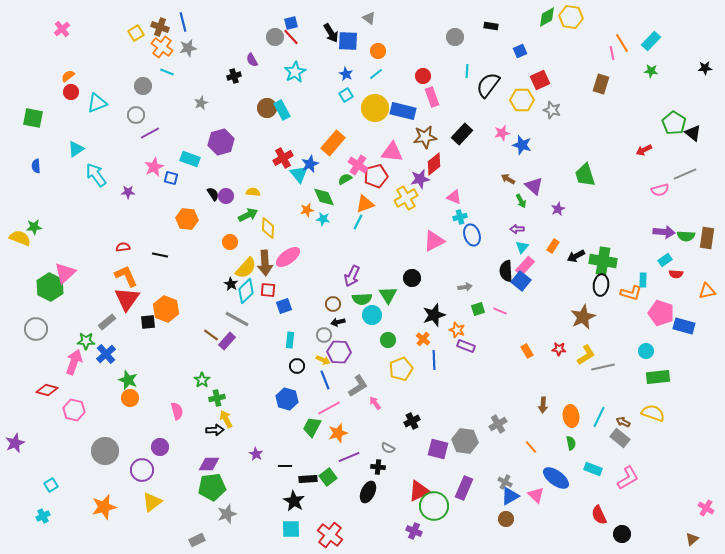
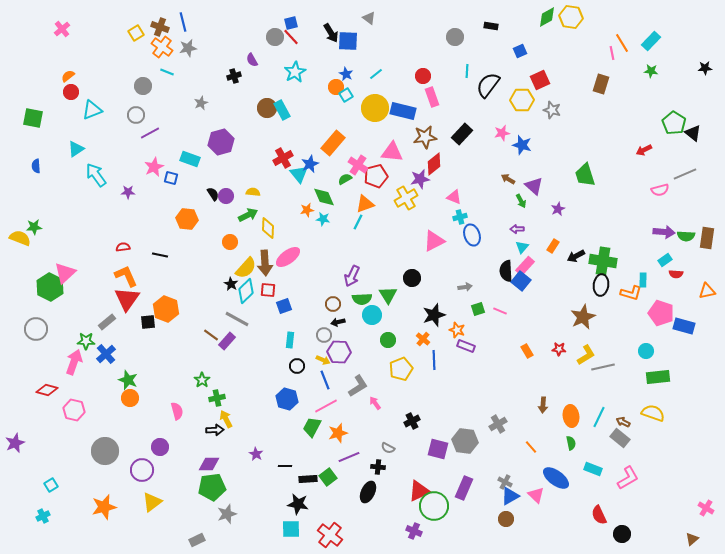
orange circle at (378, 51): moved 42 px left, 36 px down
cyan triangle at (97, 103): moved 5 px left, 7 px down
pink line at (329, 408): moved 3 px left, 2 px up
black star at (294, 501): moved 4 px right, 3 px down; rotated 20 degrees counterclockwise
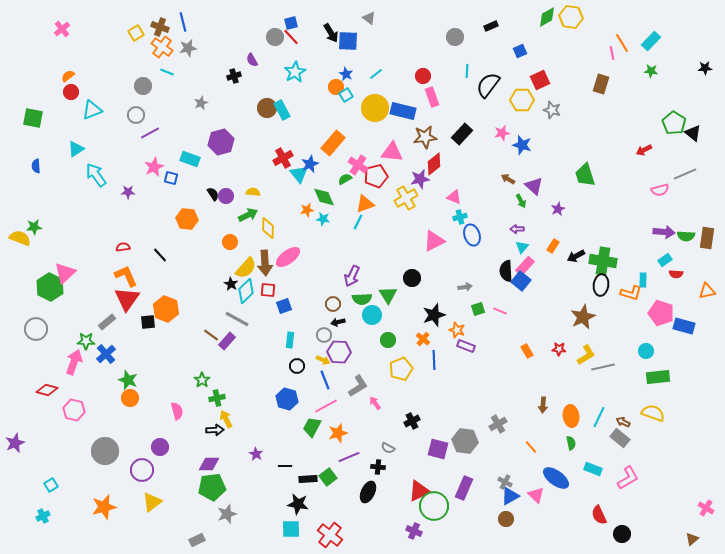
black rectangle at (491, 26): rotated 32 degrees counterclockwise
black line at (160, 255): rotated 35 degrees clockwise
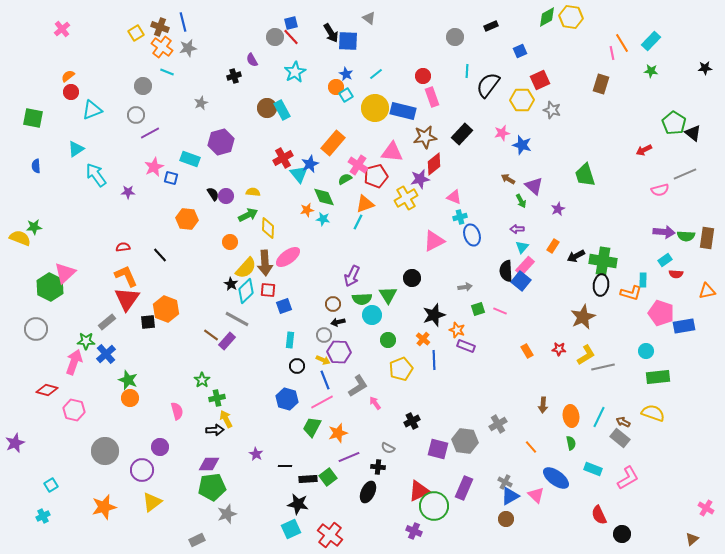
blue rectangle at (684, 326): rotated 25 degrees counterclockwise
pink line at (326, 406): moved 4 px left, 4 px up
cyan square at (291, 529): rotated 24 degrees counterclockwise
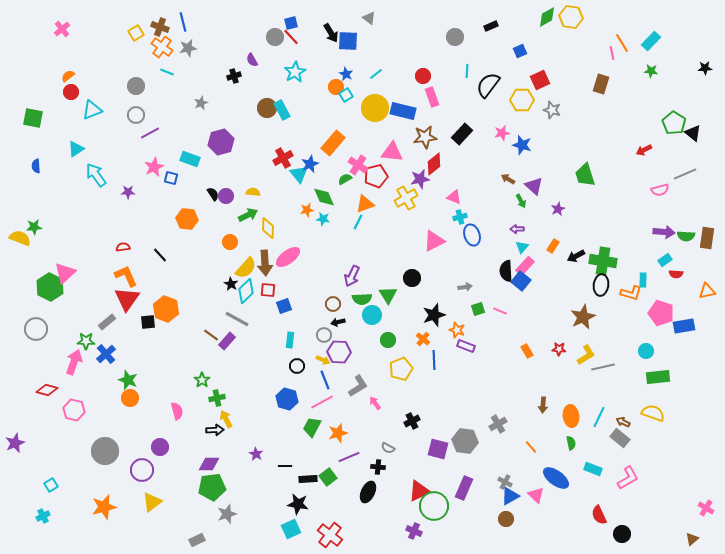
gray circle at (143, 86): moved 7 px left
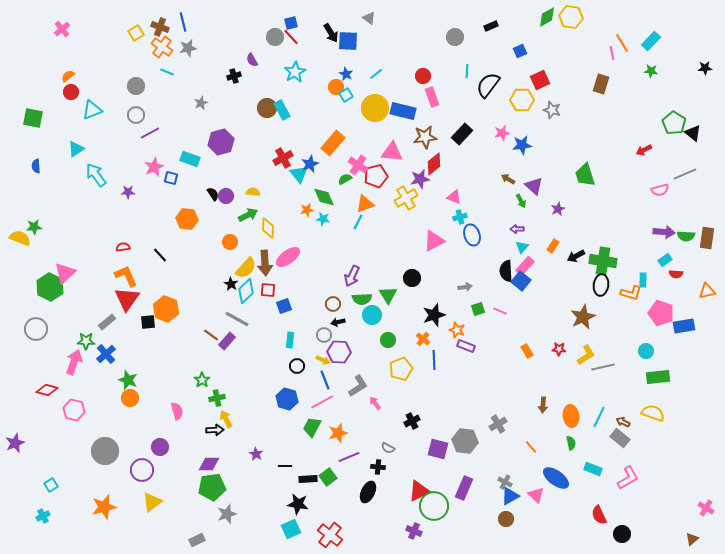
blue star at (522, 145): rotated 24 degrees counterclockwise
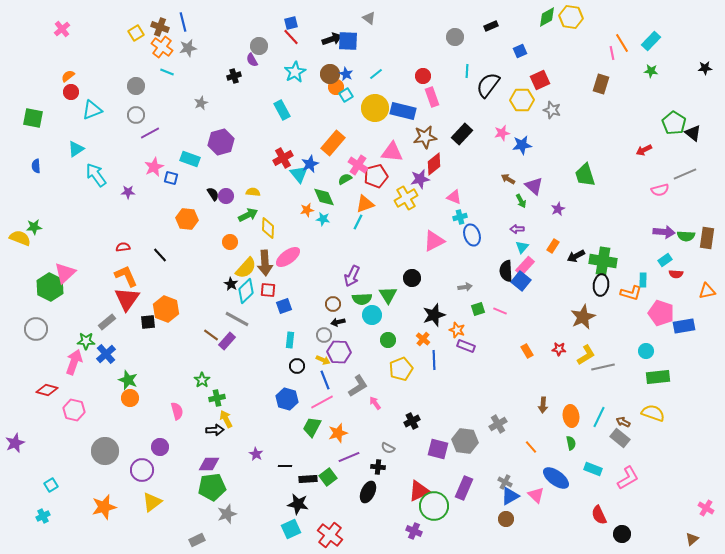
black arrow at (331, 33): moved 1 px right, 6 px down; rotated 78 degrees counterclockwise
gray circle at (275, 37): moved 16 px left, 9 px down
brown circle at (267, 108): moved 63 px right, 34 px up
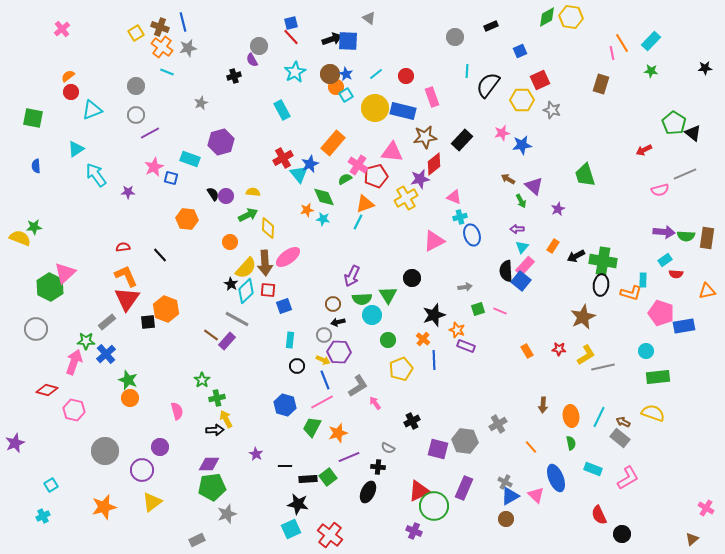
red circle at (423, 76): moved 17 px left
black rectangle at (462, 134): moved 6 px down
blue hexagon at (287, 399): moved 2 px left, 6 px down
blue ellipse at (556, 478): rotated 32 degrees clockwise
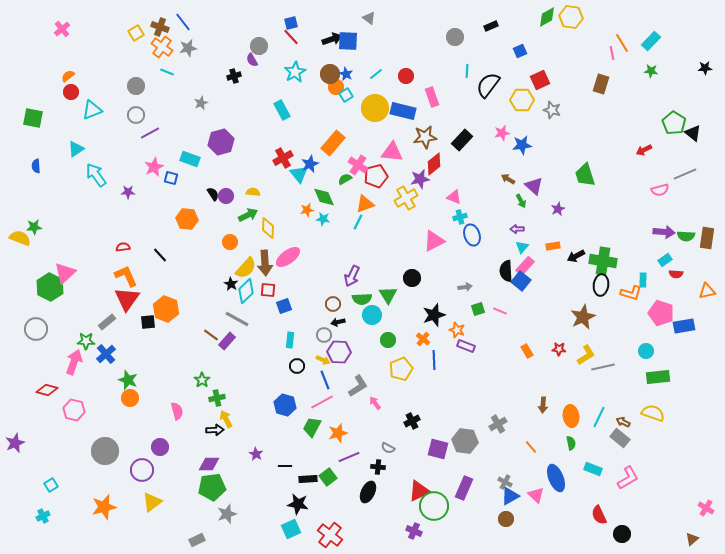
blue line at (183, 22): rotated 24 degrees counterclockwise
orange rectangle at (553, 246): rotated 48 degrees clockwise
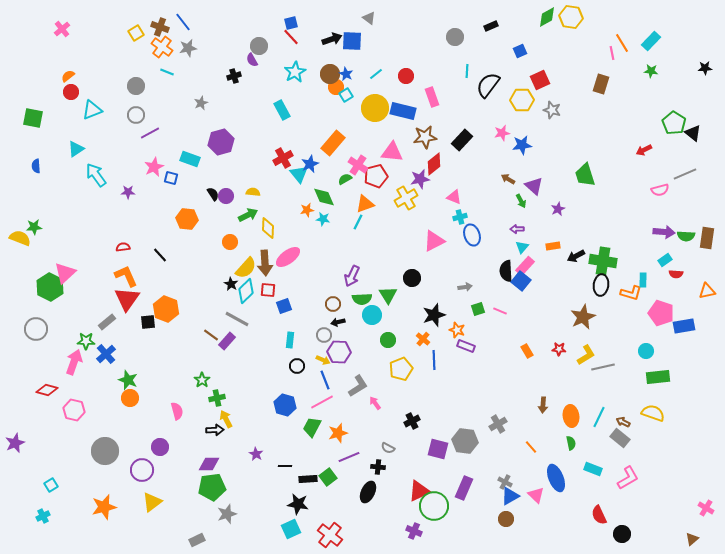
blue square at (348, 41): moved 4 px right
